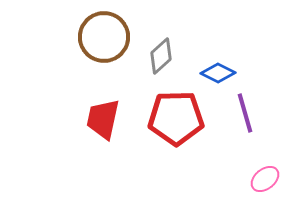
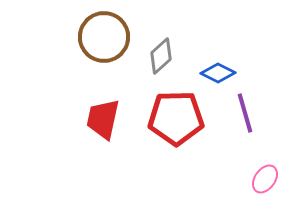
pink ellipse: rotated 16 degrees counterclockwise
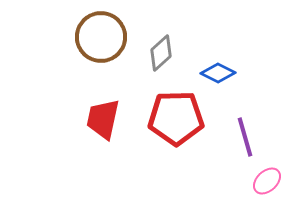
brown circle: moved 3 px left
gray diamond: moved 3 px up
purple line: moved 24 px down
pink ellipse: moved 2 px right, 2 px down; rotated 12 degrees clockwise
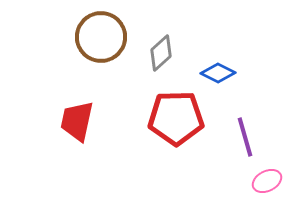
red trapezoid: moved 26 px left, 2 px down
pink ellipse: rotated 16 degrees clockwise
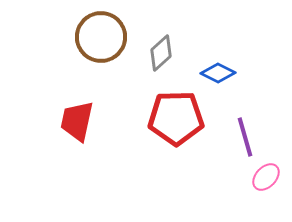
pink ellipse: moved 1 px left, 4 px up; rotated 20 degrees counterclockwise
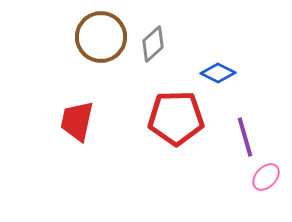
gray diamond: moved 8 px left, 9 px up
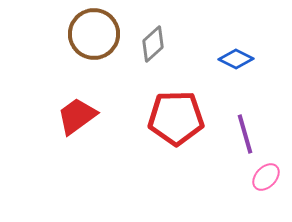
brown circle: moved 7 px left, 3 px up
blue diamond: moved 18 px right, 14 px up
red trapezoid: moved 5 px up; rotated 42 degrees clockwise
purple line: moved 3 px up
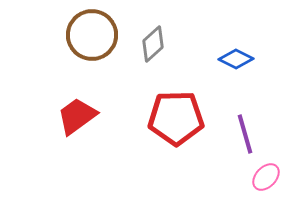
brown circle: moved 2 px left, 1 px down
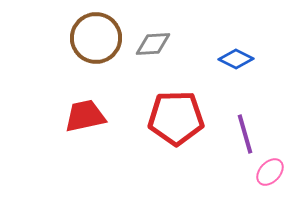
brown circle: moved 4 px right, 3 px down
gray diamond: rotated 39 degrees clockwise
red trapezoid: moved 8 px right; rotated 24 degrees clockwise
pink ellipse: moved 4 px right, 5 px up
